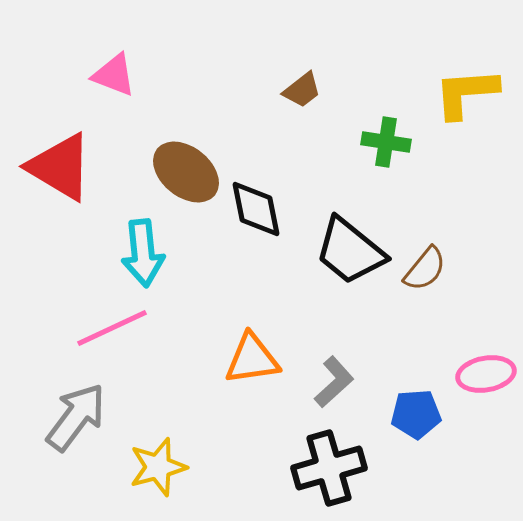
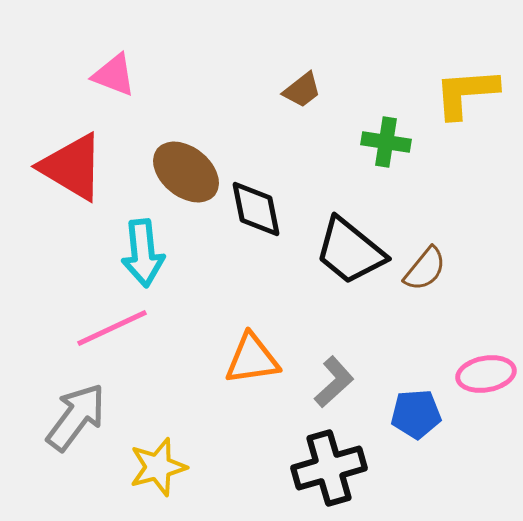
red triangle: moved 12 px right
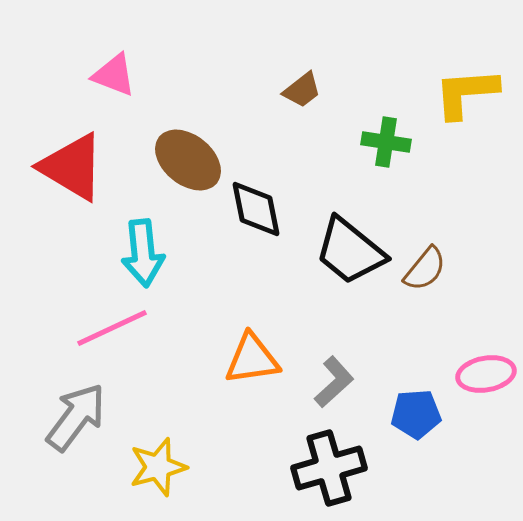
brown ellipse: moved 2 px right, 12 px up
